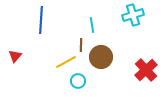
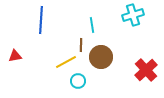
red triangle: rotated 40 degrees clockwise
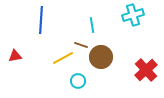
brown line: rotated 72 degrees counterclockwise
yellow line: moved 3 px left, 4 px up
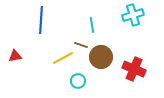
red cross: moved 12 px left, 1 px up; rotated 25 degrees counterclockwise
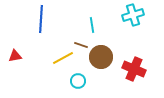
blue line: moved 1 px up
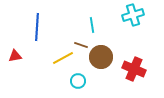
blue line: moved 4 px left, 8 px down
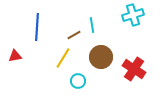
brown line: moved 7 px left, 10 px up; rotated 48 degrees counterclockwise
yellow line: rotated 30 degrees counterclockwise
red cross: rotated 10 degrees clockwise
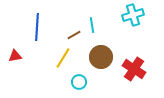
cyan circle: moved 1 px right, 1 px down
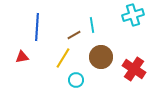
red triangle: moved 7 px right, 1 px down
cyan circle: moved 3 px left, 2 px up
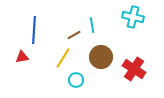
cyan cross: moved 2 px down; rotated 30 degrees clockwise
blue line: moved 3 px left, 3 px down
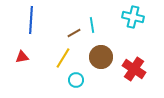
blue line: moved 3 px left, 10 px up
brown line: moved 2 px up
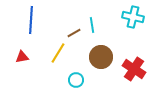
yellow line: moved 5 px left, 5 px up
